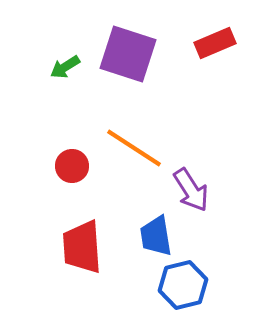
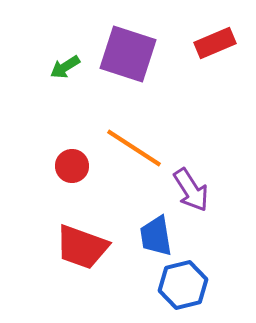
red trapezoid: rotated 66 degrees counterclockwise
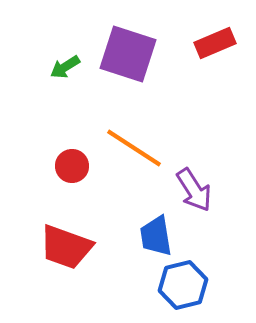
purple arrow: moved 3 px right
red trapezoid: moved 16 px left
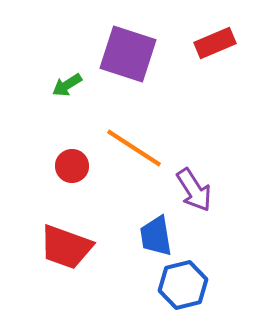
green arrow: moved 2 px right, 18 px down
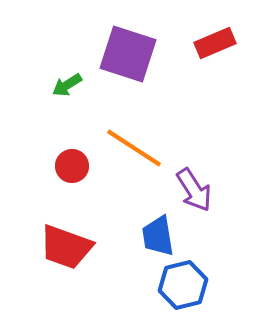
blue trapezoid: moved 2 px right
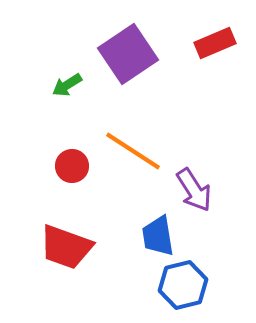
purple square: rotated 38 degrees clockwise
orange line: moved 1 px left, 3 px down
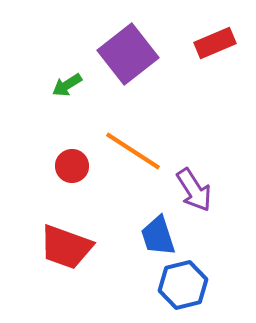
purple square: rotated 4 degrees counterclockwise
blue trapezoid: rotated 9 degrees counterclockwise
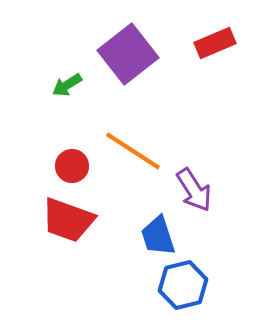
red trapezoid: moved 2 px right, 27 px up
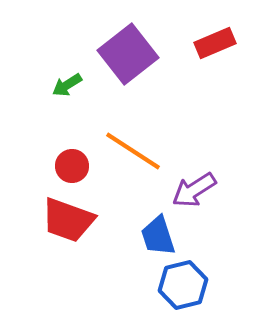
purple arrow: rotated 90 degrees clockwise
